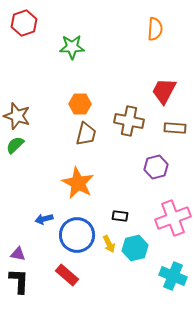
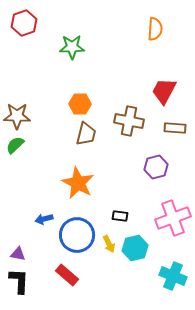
brown star: rotated 16 degrees counterclockwise
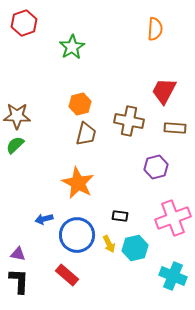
green star: rotated 30 degrees counterclockwise
orange hexagon: rotated 15 degrees counterclockwise
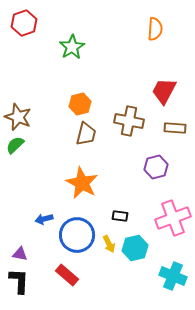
brown star: moved 1 px right, 1 px down; rotated 20 degrees clockwise
orange star: moved 4 px right
purple triangle: moved 2 px right
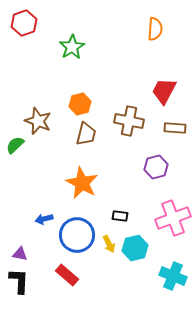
brown star: moved 20 px right, 4 px down
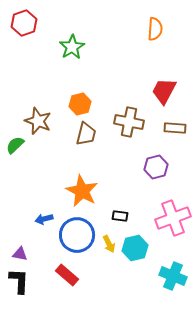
brown cross: moved 1 px down
orange star: moved 8 px down
